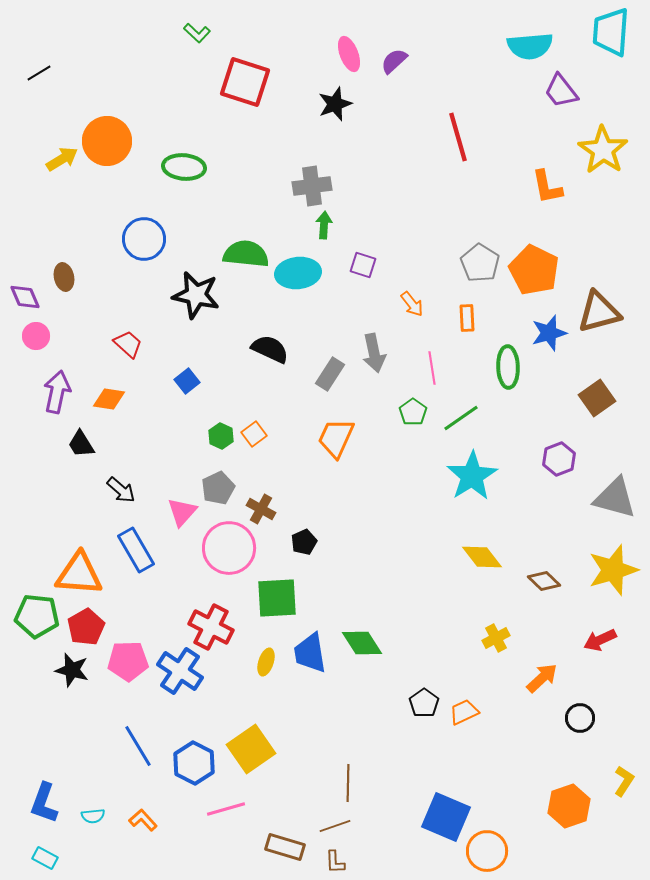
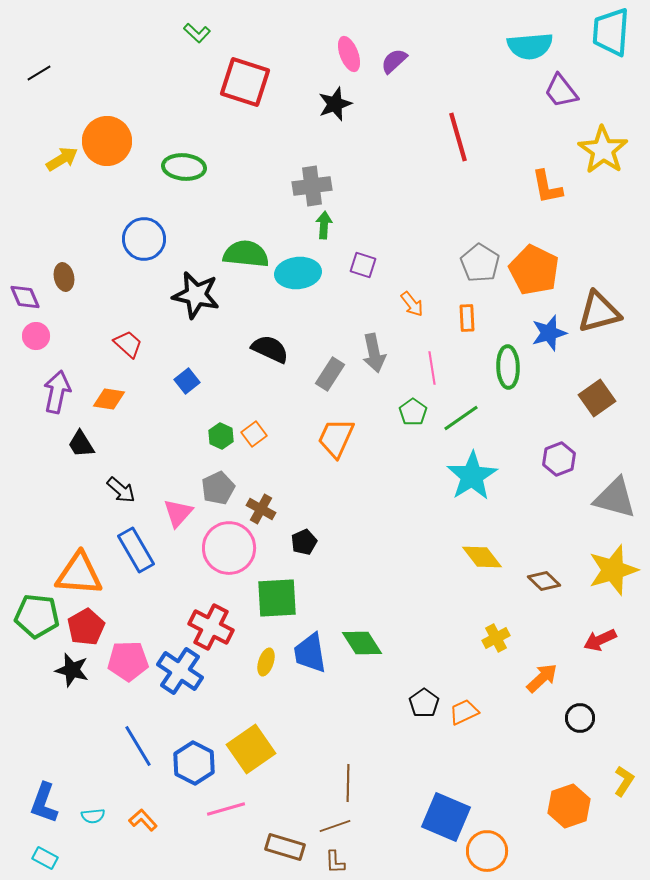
pink triangle at (182, 512): moved 4 px left, 1 px down
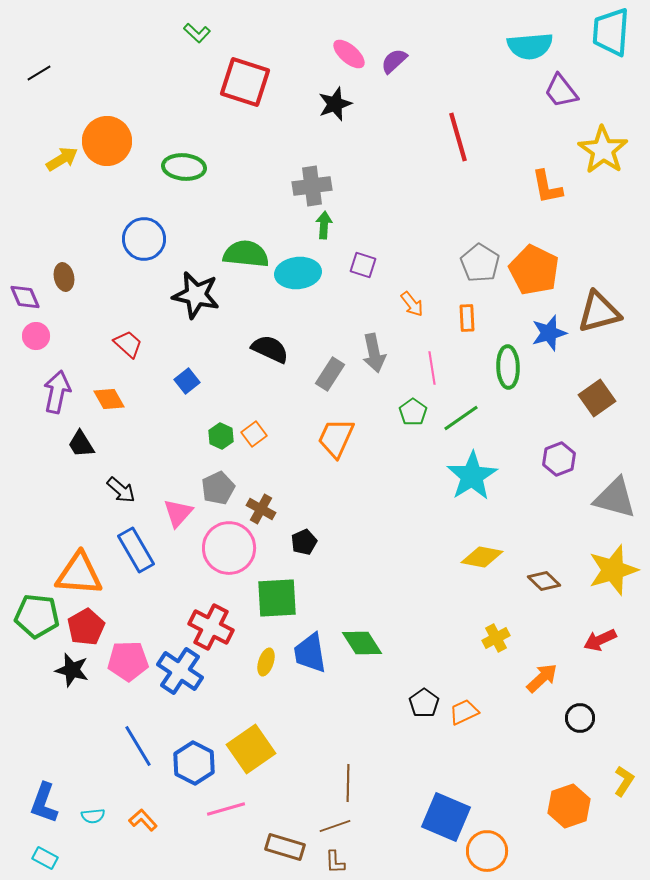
pink ellipse at (349, 54): rotated 28 degrees counterclockwise
orange diamond at (109, 399): rotated 52 degrees clockwise
yellow diamond at (482, 557): rotated 42 degrees counterclockwise
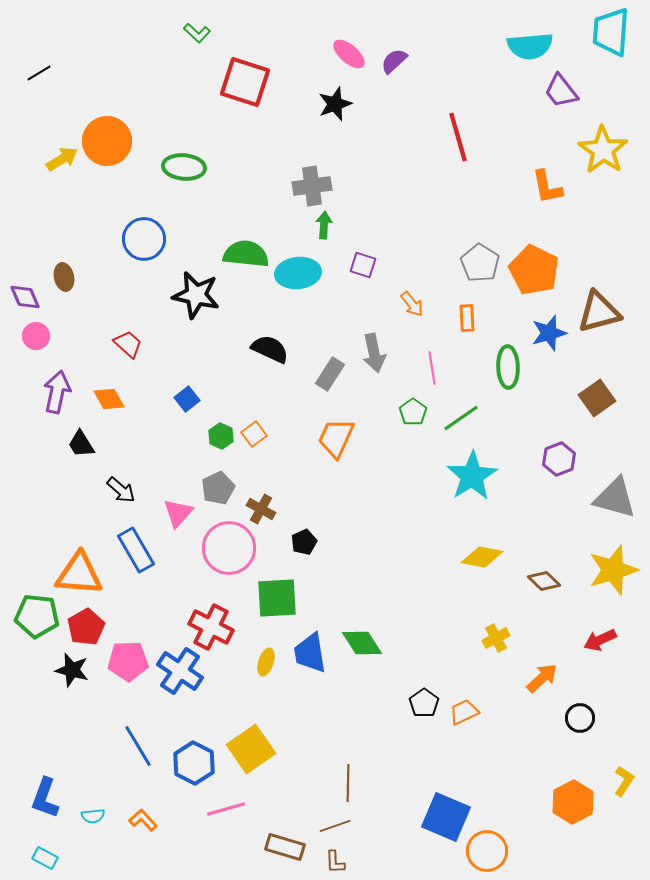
blue square at (187, 381): moved 18 px down
blue L-shape at (44, 803): moved 1 px right, 5 px up
orange hexagon at (569, 806): moved 4 px right, 4 px up; rotated 9 degrees counterclockwise
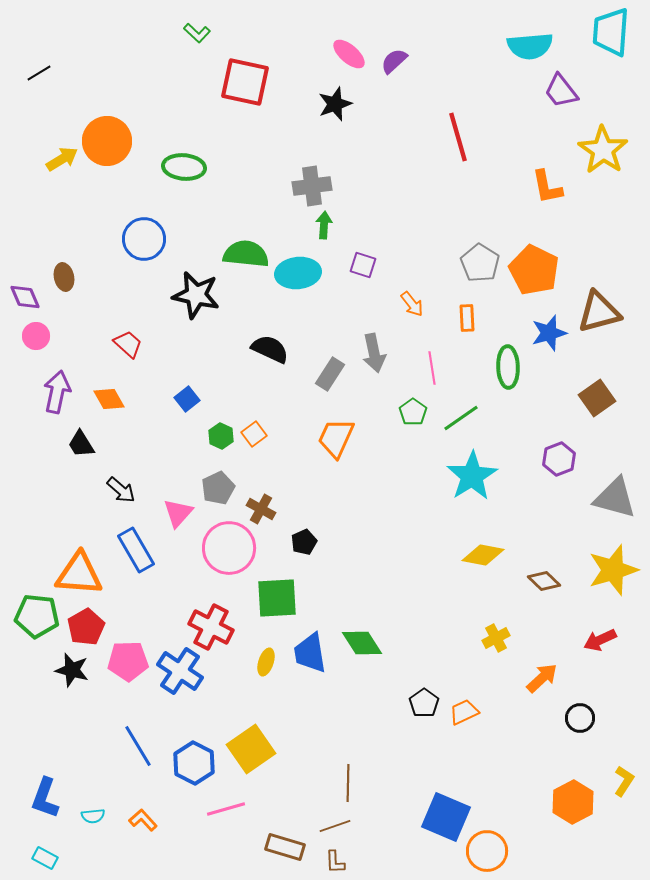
red square at (245, 82): rotated 6 degrees counterclockwise
yellow diamond at (482, 557): moved 1 px right, 2 px up
